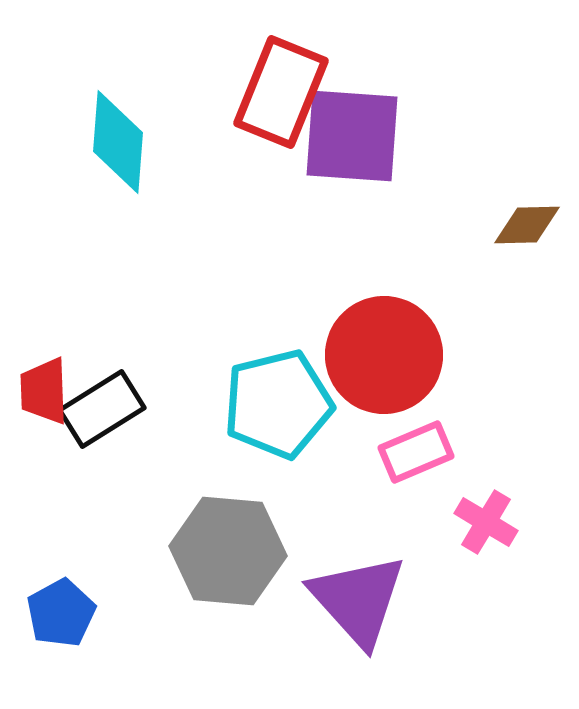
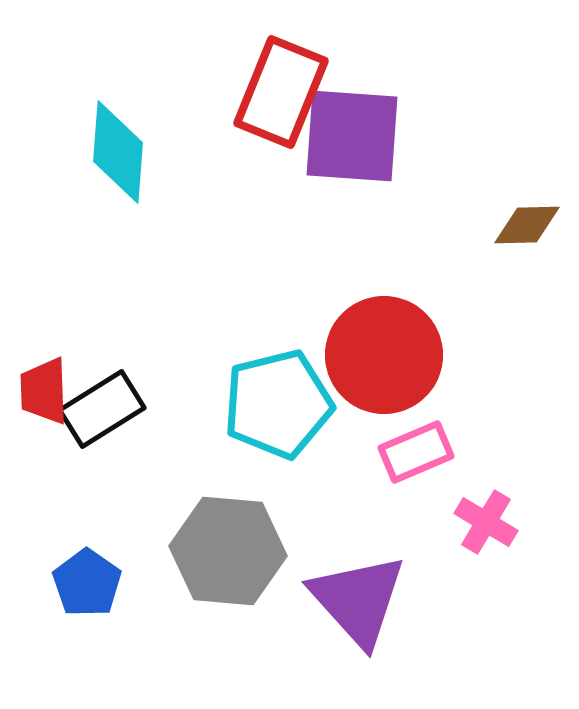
cyan diamond: moved 10 px down
blue pentagon: moved 26 px right, 30 px up; rotated 8 degrees counterclockwise
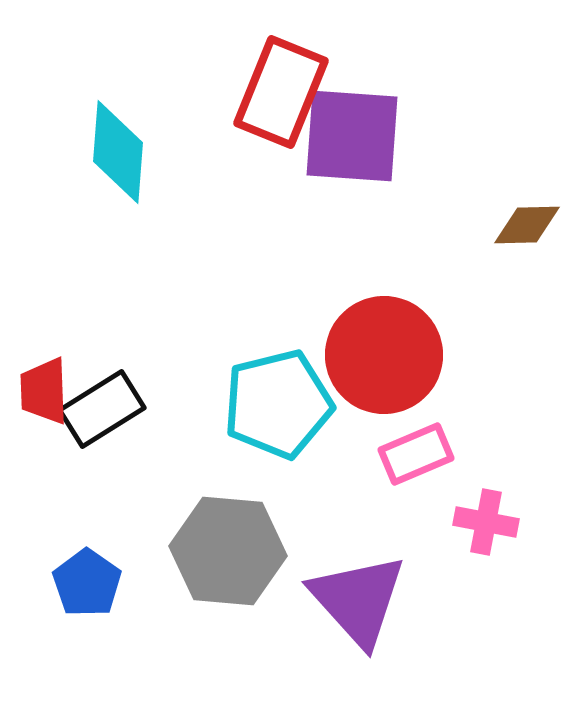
pink rectangle: moved 2 px down
pink cross: rotated 20 degrees counterclockwise
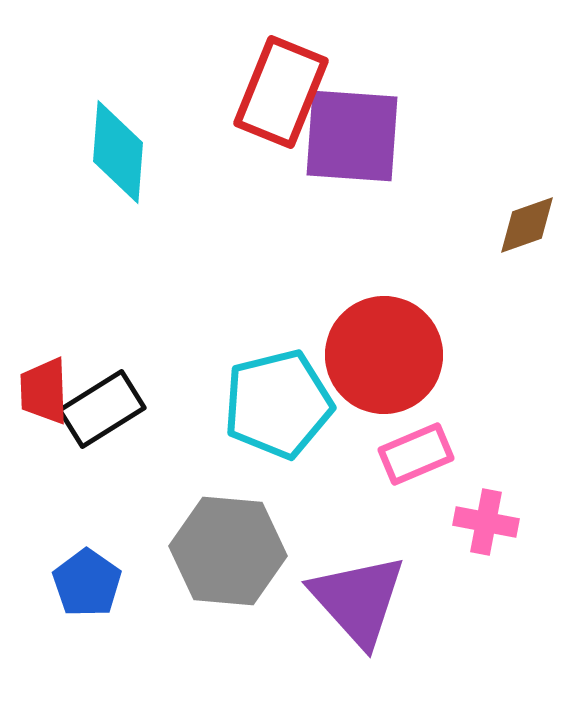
brown diamond: rotated 18 degrees counterclockwise
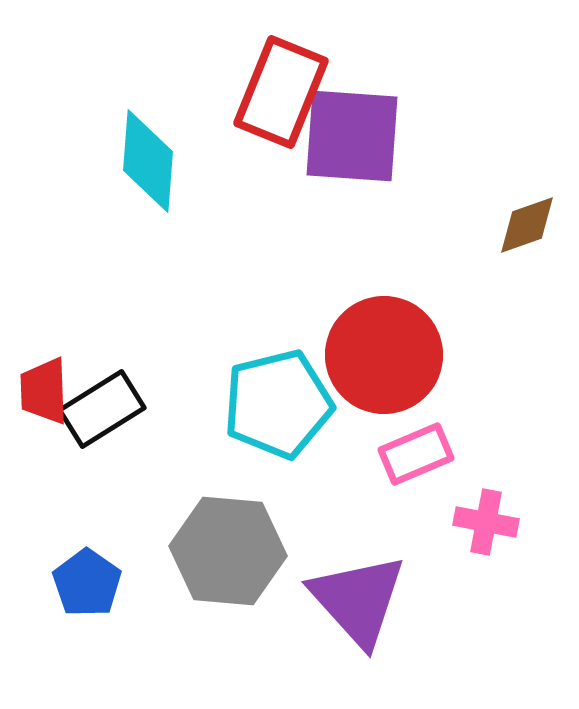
cyan diamond: moved 30 px right, 9 px down
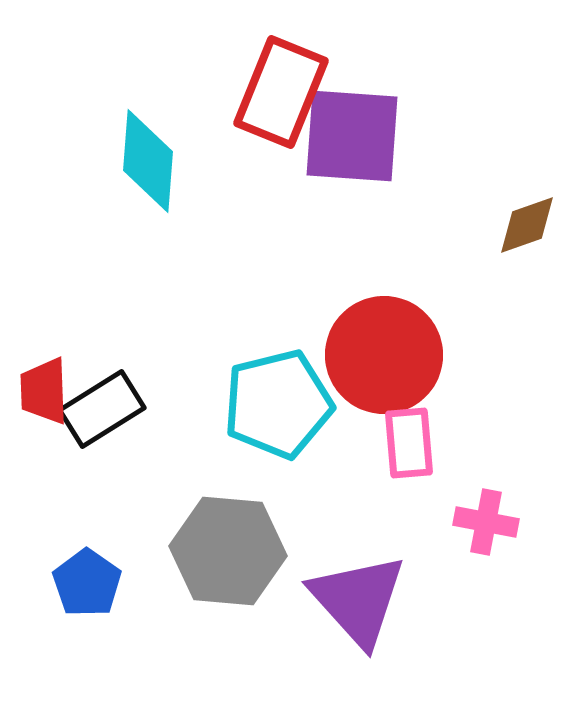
pink rectangle: moved 7 px left, 11 px up; rotated 72 degrees counterclockwise
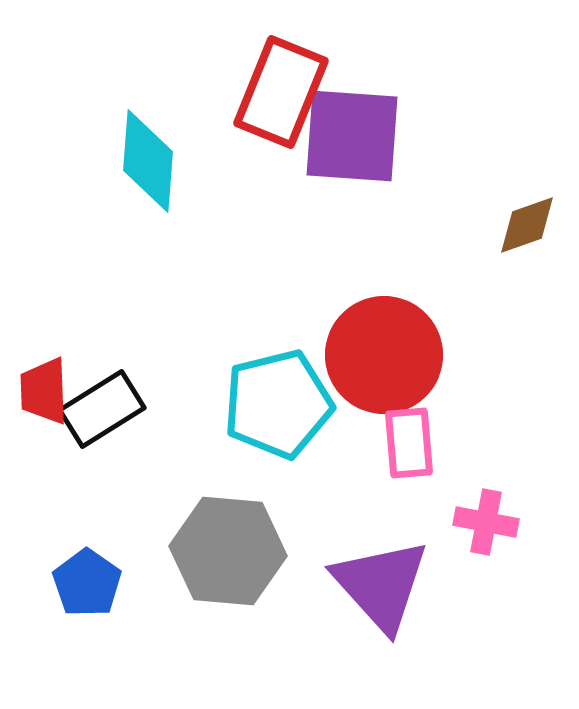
purple triangle: moved 23 px right, 15 px up
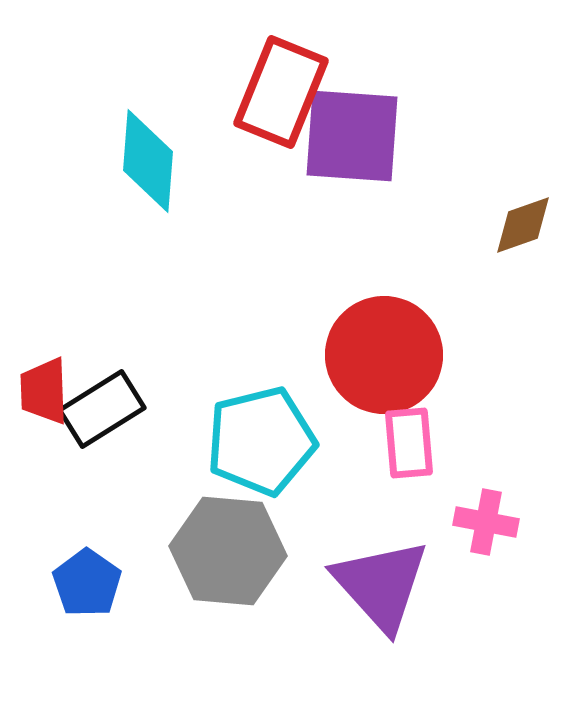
brown diamond: moved 4 px left
cyan pentagon: moved 17 px left, 37 px down
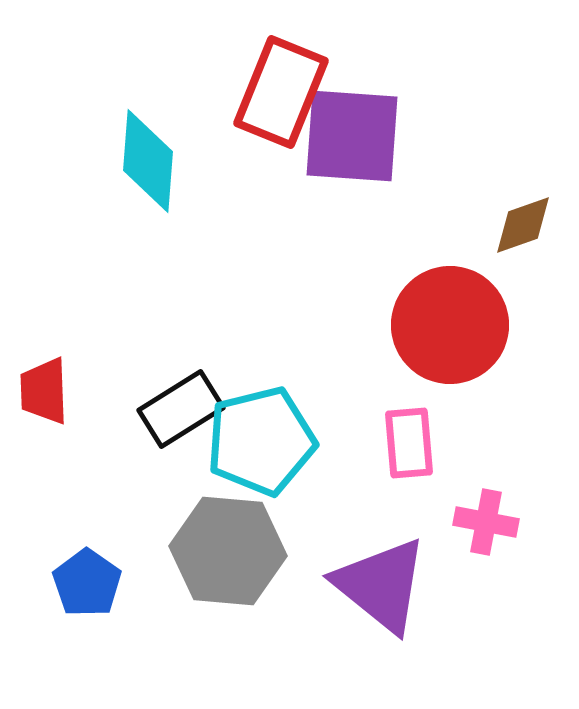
red circle: moved 66 px right, 30 px up
black rectangle: moved 79 px right
purple triangle: rotated 9 degrees counterclockwise
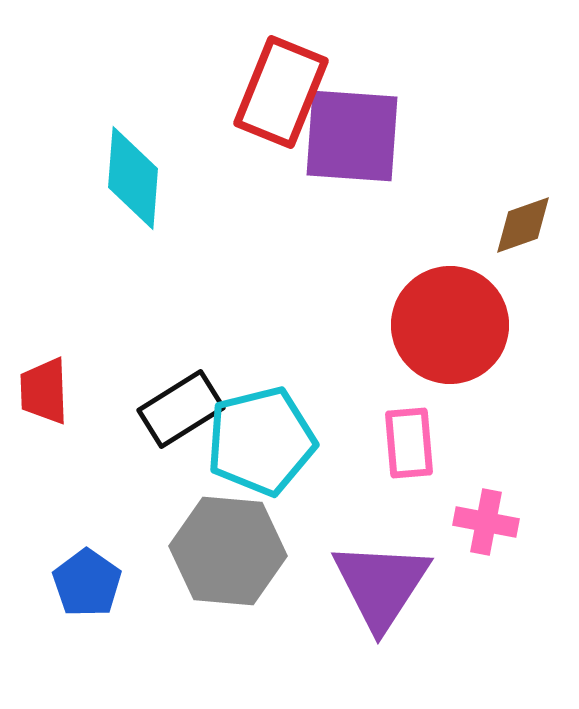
cyan diamond: moved 15 px left, 17 px down
purple triangle: rotated 24 degrees clockwise
